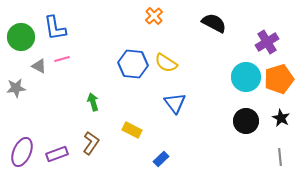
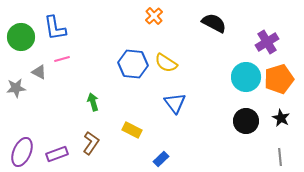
gray triangle: moved 6 px down
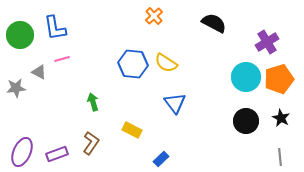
green circle: moved 1 px left, 2 px up
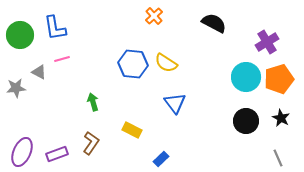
gray line: moved 2 px left, 1 px down; rotated 18 degrees counterclockwise
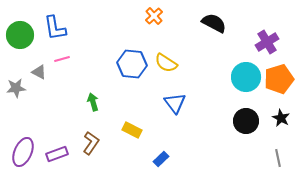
blue hexagon: moved 1 px left
purple ellipse: moved 1 px right
gray line: rotated 12 degrees clockwise
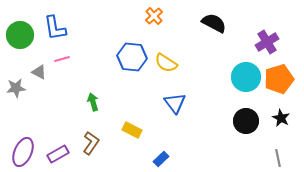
blue hexagon: moved 7 px up
purple rectangle: moved 1 px right; rotated 10 degrees counterclockwise
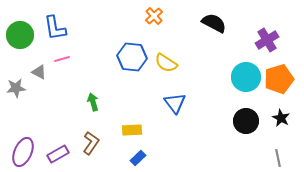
purple cross: moved 2 px up
yellow rectangle: rotated 30 degrees counterclockwise
blue rectangle: moved 23 px left, 1 px up
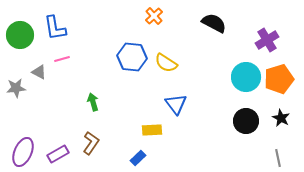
blue triangle: moved 1 px right, 1 px down
yellow rectangle: moved 20 px right
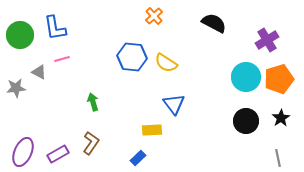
blue triangle: moved 2 px left
black star: rotated 12 degrees clockwise
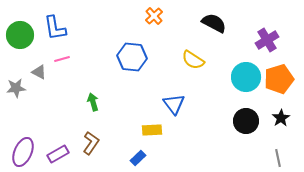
yellow semicircle: moved 27 px right, 3 px up
